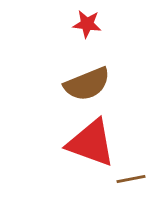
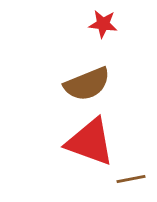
red star: moved 16 px right
red triangle: moved 1 px left, 1 px up
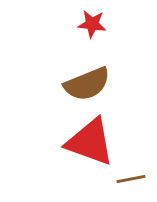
red star: moved 11 px left
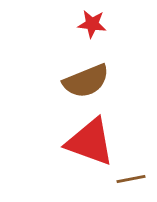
brown semicircle: moved 1 px left, 3 px up
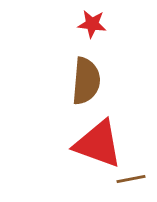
brown semicircle: rotated 63 degrees counterclockwise
red triangle: moved 8 px right, 2 px down
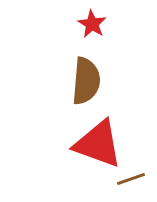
red star: rotated 24 degrees clockwise
brown line: rotated 8 degrees counterclockwise
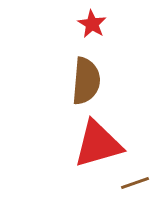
red triangle: rotated 36 degrees counterclockwise
brown line: moved 4 px right, 4 px down
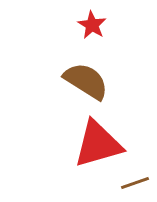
red star: moved 1 px down
brown semicircle: rotated 63 degrees counterclockwise
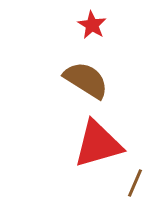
brown semicircle: moved 1 px up
brown line: rotated 48 degrees counterclockwise
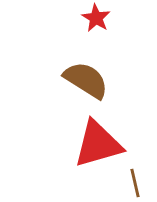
red star: moved 4 px right, 7 px up
brown line: rotated 36 degrees counterclockwise
